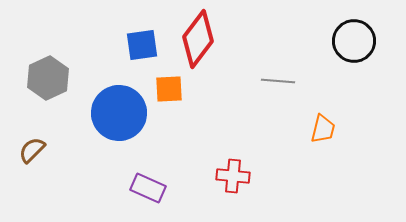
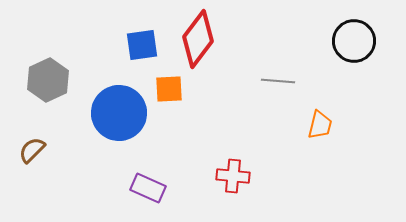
gray hexagon: moved 2 px down
orange trapezoid: moved 3 px left, 4 px up
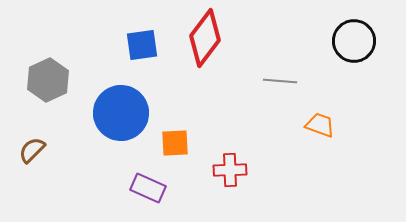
red diamond: moved 7 px right, 1 px up
gray line: moved 2 px right
orange square: moved 6 px right, 54 px down
blue circle: moved 2 px right
orange trapezoid: rotated 84 degrees counterclockwise
red cross: moved 3 px left, 6 px up; rotated 8 degrees counterclockwise
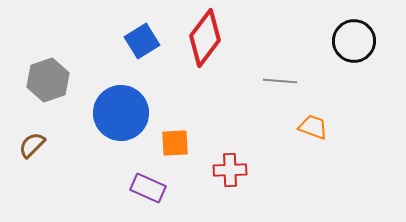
blue square: moved 4 px up; rotated 24 degrees counterclockwise
gray hexagon: rotated 6 degrees clockwise
orange trapezoid: moved 7 px left, 2 px down
brown semicircle: moved 5 px up
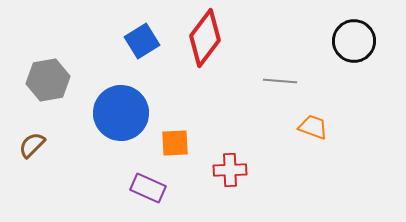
gray hexagon: rotated 9 degrees clockwise
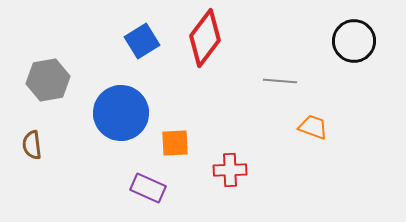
brown semicircle: rotated 52 degrees counterclockwise
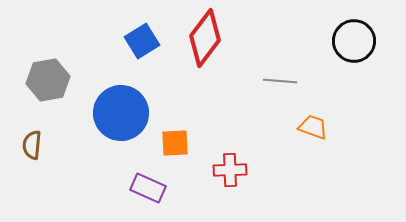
brown semicircle: rotated 12 degrees clockwise
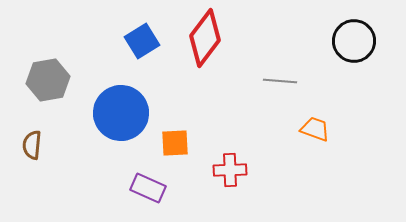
orange trapezoid: moved 2 px right, 2 px down
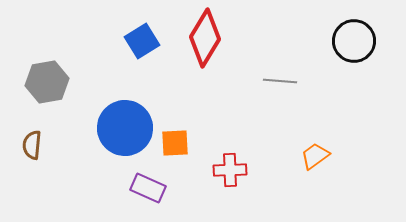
red diamond: rotated 6 degrees counterclockwise
gray hexagon: moved 1 px left, 2 px down
blue circle: moved 4 px right, 15 px down
orange trapezoid: moved 27 px down; rotated 56 degrees counterclockwise
